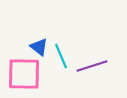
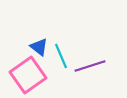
purple line: moved 2 px left
pink square: moved 4 px right, 1 px down; rotated 36 degrees counterclockwise
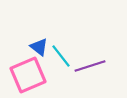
cyan line: rotated 15 degrees counterclockwise
pink square: rotated 12 degrees clockwise
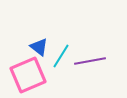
cyan line: rotated 70 degrees clockwise
purple line: moved 5 px up; rotated 8 degrees clockwise
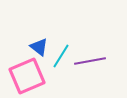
pink square: moved 1 px left, 1 px down
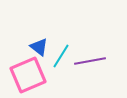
pink square: moved 1 px right, 1 px up
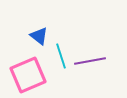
blue triangle: moved 11 px up
cyan line: rotated 50 degrees counterclockwise
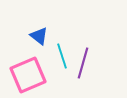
cyan line: moved 1 px right
purple line: moved 7 px left, 2 px down; rotated 64 degrees counterclockwise
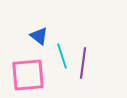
purple line: rotated 8 degrees counterclockwise
pink square: rotated 18 degrees clockwise
